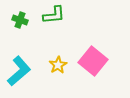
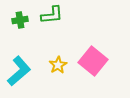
green L-shape: moved 2 px left
green cross: rotated 28 degrees counterclockwise
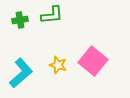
yellow star: rotated 24 degrees counterclockwise
cyan L-shape: moved 2 px right, 2 px down
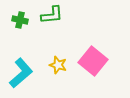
green cross: rotated 21 degrees clockwise
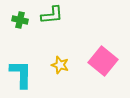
pink square: moved 10 px right
yellow star: moved 2 px right
cyan L-shape: moved 1 px down; rotated 48 degrees counterclockwise
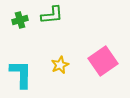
green cross: rotated 28 degrees counterclockwise
pink square: rotated 16 degrees clockwise
yellow star: rotated 30 degrees clockwise
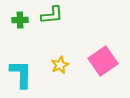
green cross: rotated 14 degrees clockwise
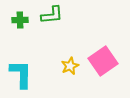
yellow star: moved 10 px right, 1 px down
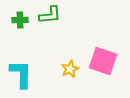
green L-shape: moved 2 px left
pink square: rotated 36 degrees counterclockwise
yellow star: moved 3 px down
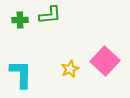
pink square: moved 2 px right; rotated 24 degrees clockwise
